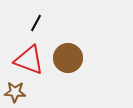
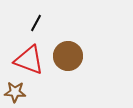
brown circle: moved 2 px up
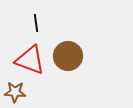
black line: rotated 36 degrees counterclockwise
red triangle: moved 1 px right
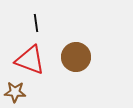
brown circle: moved 8 px right, 1 px down
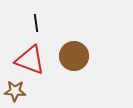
brown circle: moved 2 px left, 1 px up
brown star: moved 1 px up
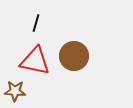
black line: rotated 24 degrees clockwise
red triangle: moved 5 px right, 1 px down; rotated 8 degrees counterclockwise
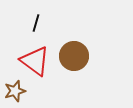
red triangle: rotated 24 degrees clockwise
brown star: rotated 20 degrees counterclockwise
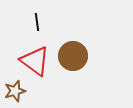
black line: moved 1 px right, 1 px up; rotated 24 degrees counterclockwise
brown circle: moved 1 px left
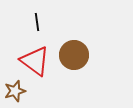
brown circle: moved 1 px right, 1 px up
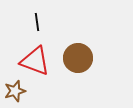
brown circle: moved 4 px right, 3 px down
red triangle: rotated 16 degrees counterclockwise
